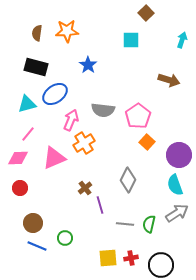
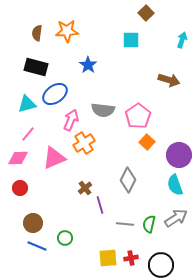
gray arrow: moved 1 px left, 5 px down
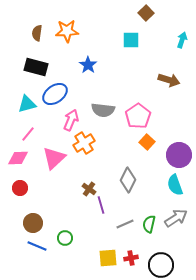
pink triangle: rotated 20 degrees counterclockwise
brown cross: moved 4 px right, 1 px down; rotated 16 degrees counterclockwise
purple line: moved 1 px right
gray line: rotated 30 degrees counterclockwise
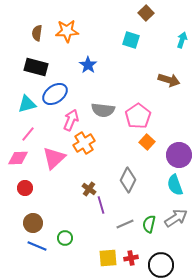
cyan square: rotated 18 degrees clockwise
red circle: moved 5 px right
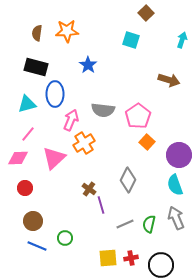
blue ellipse: rotated 55 degrees counterclockwise
gray arrow: rotated 80 degrees counterclockwise
brown circle: moved 2 px up
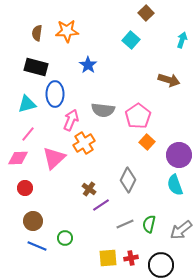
cyan square: rotated 24 degrees clockwise
purple line: rotated 72 degrees clockwise
gray arrow: moved 5 px right, 12 px down; rotated 105 degrees counterclockwise
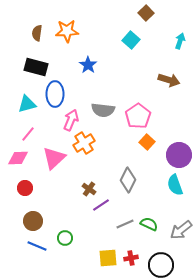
cyan arrow: moved 2 px left, 1 px down
green semicircle: rotated 102 degrees clockwise
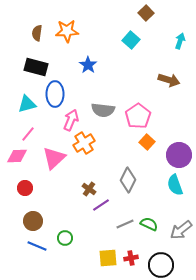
pink diamond: moved 1 px left, 2 px up
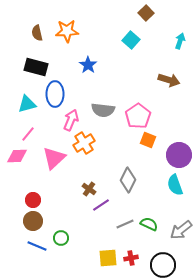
brown semicircle: rotated 21 degrees counterclockwise
orange square: moved 1 px right, 2 px up; rotated 21 degrees counterclockwise
red circle: moved 8 px right, 12 px down
green circle: moved 4 px left
black circle: moved 2 px right
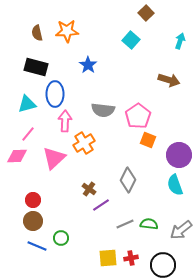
pink arrow: moved 6 px left, 1 px down; rotated 20 degrees counterclockwise
green semicircle: rotated 18 degrees counterclockwise
